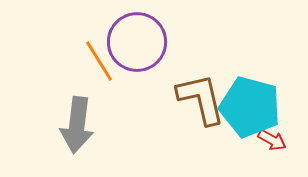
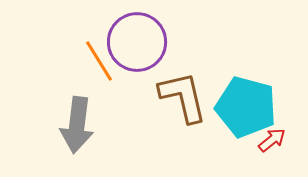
brown L-shape: moved 18 px left, 2 px up
cyan pentagon: moved 4 px left
red arrow: rotated 68 degrees counterclockwise
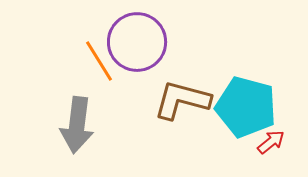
brown L-shape: moved 1 px left, 3 px down; rotated 62 degrees counterclockwise
red arrow: moved 1 px left, 2 px down
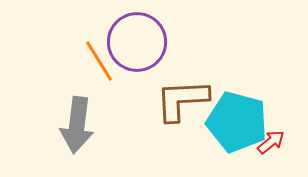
brown L-shape: rotated 18 degrees counterclockwise
cyan pentagon: moved 9 px left, 15 px down
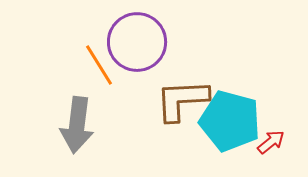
orange line: moved 4 px down
cyan pentagon: moved 7 px left, 1 px up
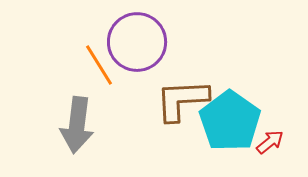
cyan pentagon: rotated 20 degrees clockwise
red arrow: moved 1 px left
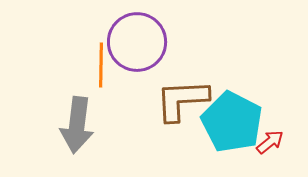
orange line: moved 2 px right; rotated 33 degrees clockwise
cyan pentagon: moved 2 px right, 1 px down; rotated 8 degrees counterclockwise
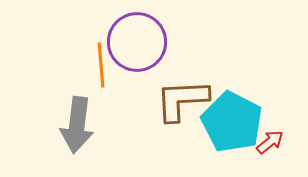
orange line: rotated 6 degrees counterclockwise
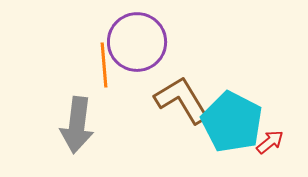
orange line: moved 3 px right
brown L-shape: rotated 62 degrees clockwise
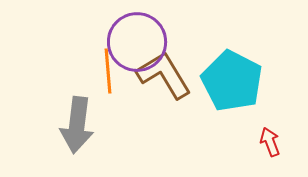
orange line: moved 4 px right, 6 px down
brown L-shape: moved 18 px left, 25 px up
cyan pentagon: moved 41 px up
red arrow: rotated 72 degrees counterclockwise
